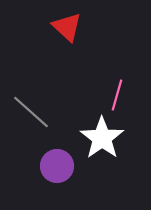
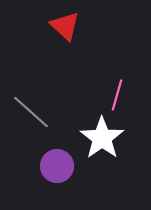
red triangle: moved 2 px left, 1 px up
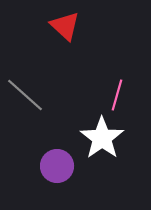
gray line: moved 6 px left, 17 px up
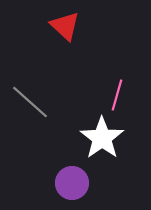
gray line: moved 5 px right, 7 px down
purple circle: moved 15 px right, 17 px down
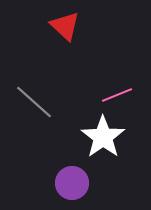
pink line: rotated 52 degrees clockwise
gray line: moved 4 px right
white star: moved 1 px right, 1 px up
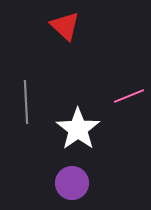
pink line: moved 12 px right, 1 px down
gray line: moved 8 px left; rotated 45 degrees clockwise
white star: moved 25 px left, 8 px up
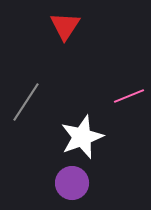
red triangle: rotated 20 degrees clockwise
gray line: rotated 36 degrees clockwise
white star: moved 4 px right, 8 px down; rotated 15 degrees clockwise
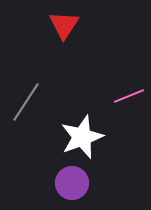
red triangle: moved 1 px left, 1 px up
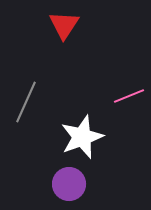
gray line: rotated 9 degrees counterclockwise
purple circle: moved 3 px left, 1 px down
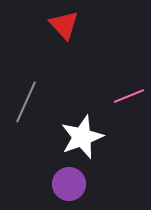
red triangle: rotated 16 degrees counterclockwise
